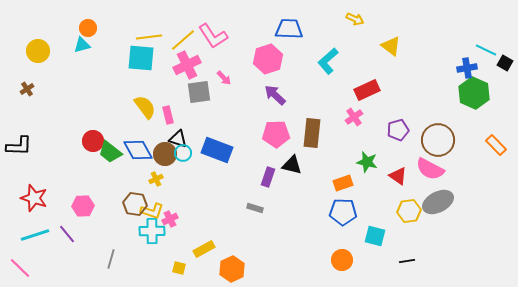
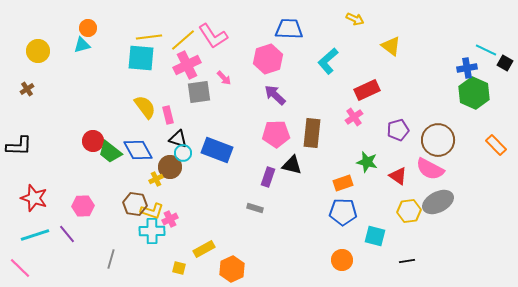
brown circle at (165, 154): moved 5 px right, 13 px down
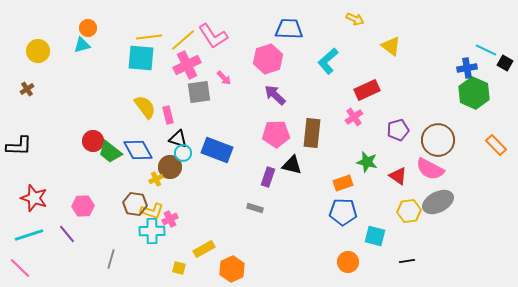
cyan line at (35, 235): moved 6 px left
orange circle at (342, 260): moved 6 px right, 2 px down
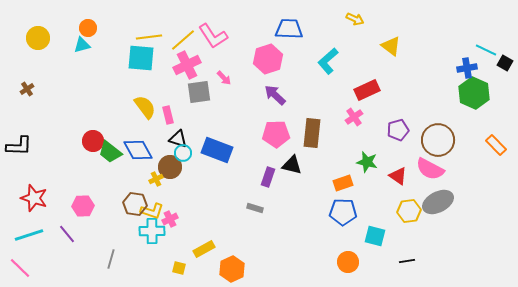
yellow circle at (38, 51): moved 13 px up
